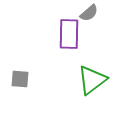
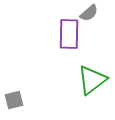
gray square: moved 6 px left, 21 px down; rotated 18 degrees counterclockwise
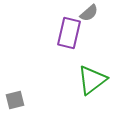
purple rectangle: moved 1 px up; rotated 12 degrees clockwise
gray square: moved 1 px right
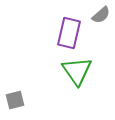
gray semicircle: moved 12 px right, 2 px down
green triangle: moved 15 px left, 9 px up; rotated 28 degrees counterclockwise
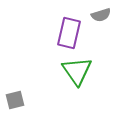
gray semicircle: rotated 24 degrees clockwise
